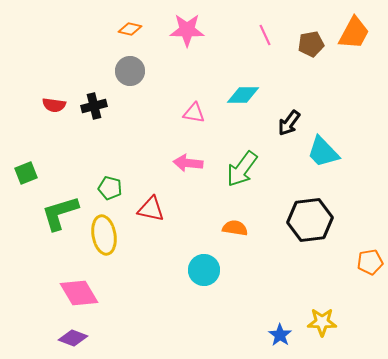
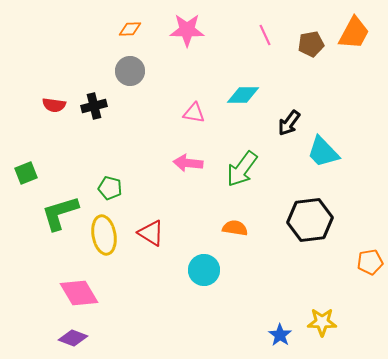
orange diamond: rotated 15 degrees counterclockwise
red triangle: moved 24 px down; rotated 20 degrees clockwise
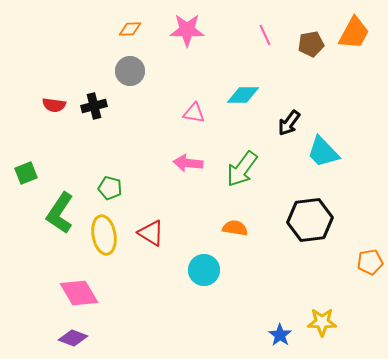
green L-shape: rotated 39 degrees counterclockwise
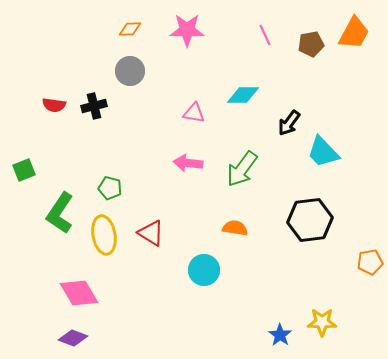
green square: moved 2 px left, 3 px up
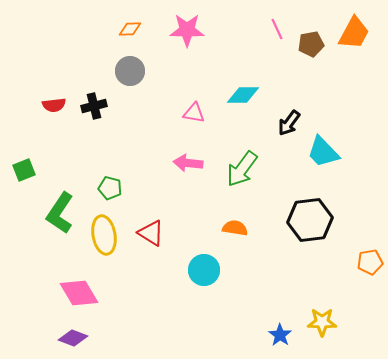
pink line: moved 12 px right, 6 px up
red semicircle: rotated 15 degrees counterclockwise
